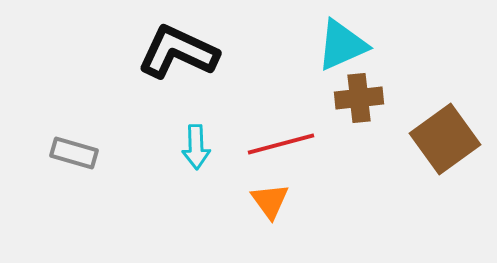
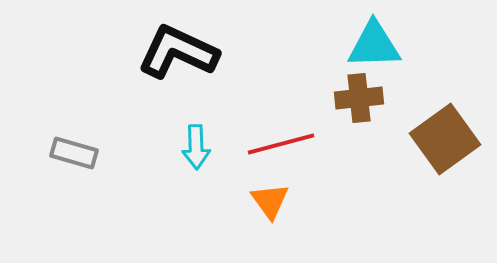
cyan triangle: moved 32 px right; rotated 22 degrees clockwise
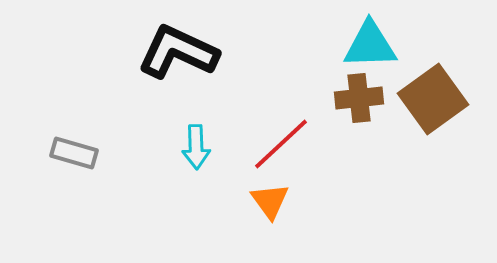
cyan triangle: moved 4 px left
brown square: moved 12 px left, 40 px up
red line: rotated 28 degrees counterclockwise
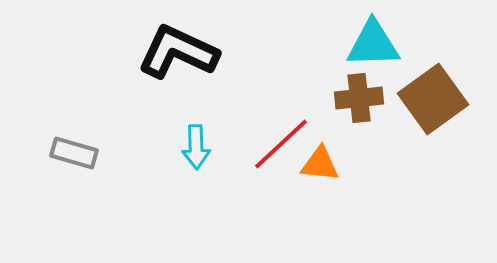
cyan triangle: moved 3 px right, 1 px up
orange triangle: moved 50 px right, 37 px up; rotated 48 degrees counterclockwise
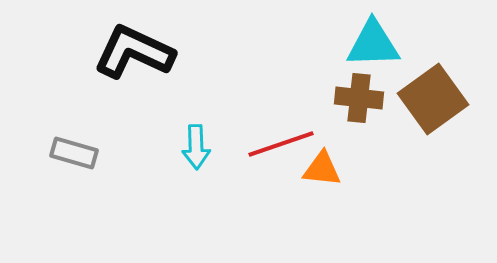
black L-shape: moved 44 px left
brown cross: rotated 12 degrees clockwise
red line: rotated 24 degrees clockwise
orange triangle: moved 2 px right, 5 px down
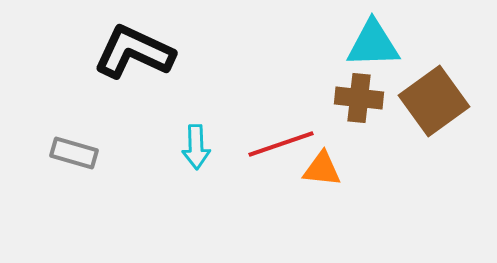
brown square: moved 1 px right, 2 px down
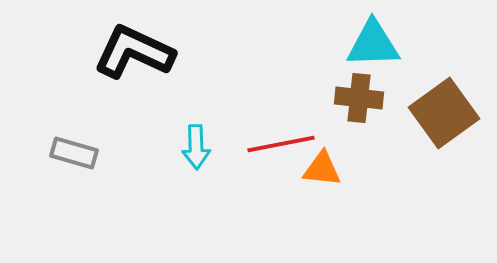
brown square: moved 10 px right, 12 px down
red line: rotated 8 degrees clockwise
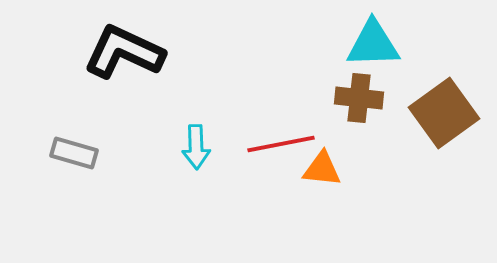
black L-shape: moved 10 px left
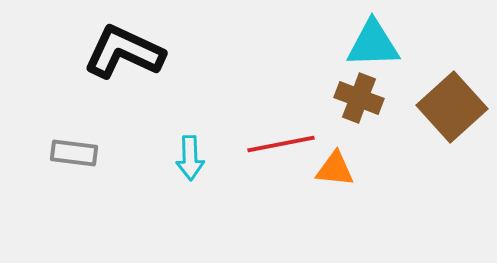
brown cross: rotated 15 degrees clockwise
brown square: moved 8 px right, 6 px up; rotated 6 degrees counterclockwise
cyan arrow: moved 6 px left, 11 px down
gray rectangle: rotated 9 degrees counterclockwise
orange triangle: moved 13 px right
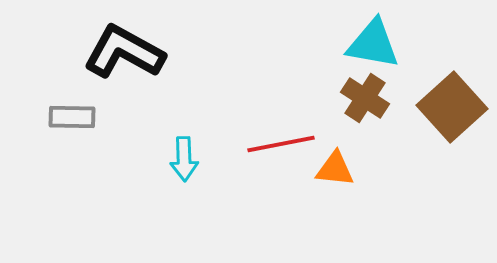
cyan triangle: rotated 12 degrees clockwise
black L-shape: rotated 4 degrees clockwise
brown cross: moved 6 px right; rotated 12 degrees clockwise
gray rectangle: moved 2 px left, 36 px up; rotated 6 degrees counterclockwise
cyan arrow: moved 6 px left, 1 px down
